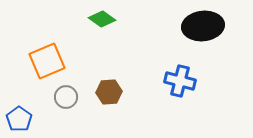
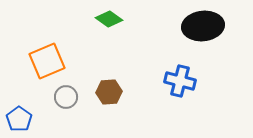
green diamond: moved 7 px right
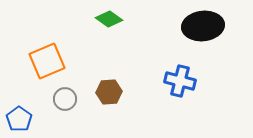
gray circle: moved 1 px left, 2 px down
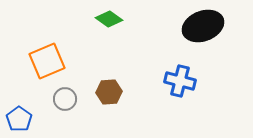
black ellipse: rotated 15 degrees counterclockwise
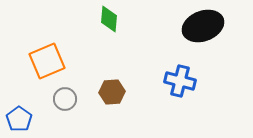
green diamond: rotated 60 degrees clockwise
brown hexagon: moved 3 px right
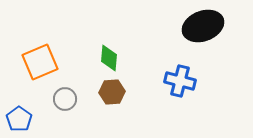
green diamond: moved 39 px down
orange square: moved 7 px left, 1 px down
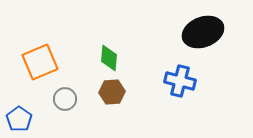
black ellipse: moved 6 px down
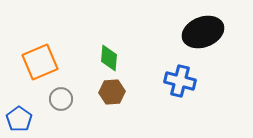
gray circle: moved 4 px left
